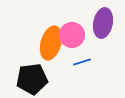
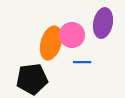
blue line: rotated 18 degrees clockwise
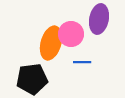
purple ellipse: moved 4 px left, 4 px up
pink circle: moved 1 px left, 1 px up
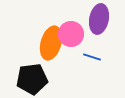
blue line: moved 10 px right, 5 px up; rotated 18 degrees clockwise
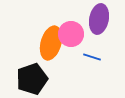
black pentagon: rotated 12 degrees counterclockwise
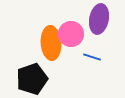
orange ellipse: rotated 20 degrees counterclockwise
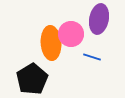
black pentagon: rotated 12 degrees counterclockwise
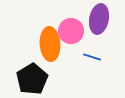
pink circle: moved 3 px up
orange ellipse: moved 1 px left, 1 px down
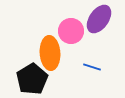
purple ellipse: rotated 24 degrees clockwise
orange ellipse: moved 9 px down
blue line: moved 10 px down
